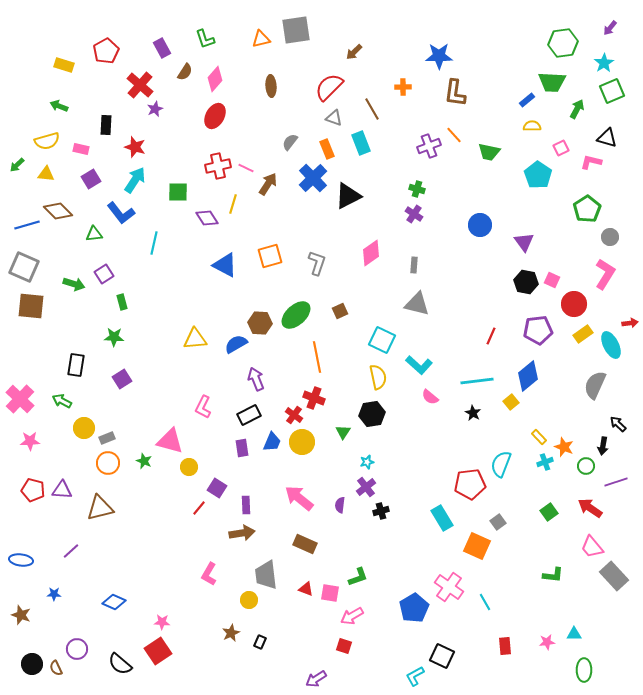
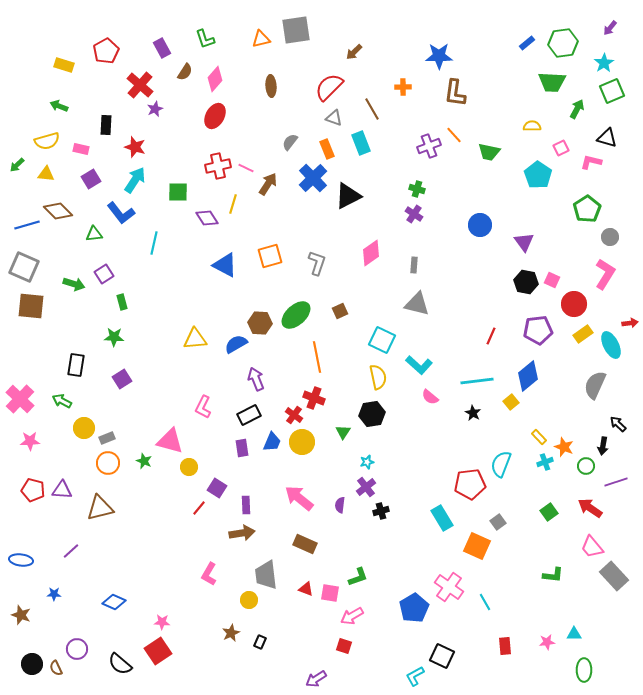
blue rectangle at (527, 100): moved 57 px up
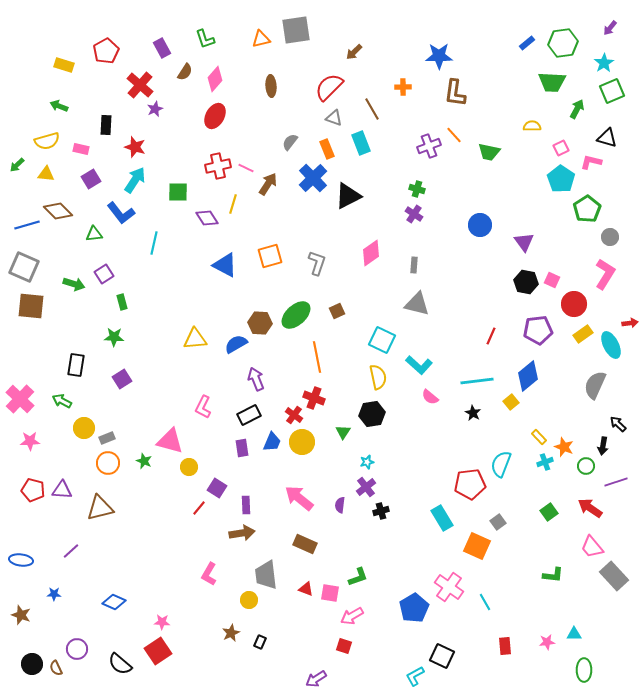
cyan pentagon at (538, 175): moved 23 px right, 4 px down
brown square at (340, 311): moved 3 px left
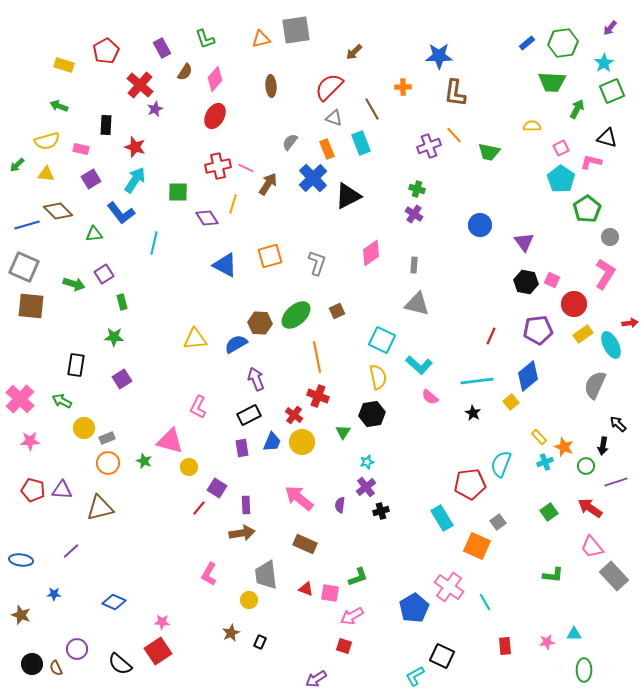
red cross at (314, 398): moved 4 px right, 2 px up
pink L-shape at (203, 407): moved 5 px left
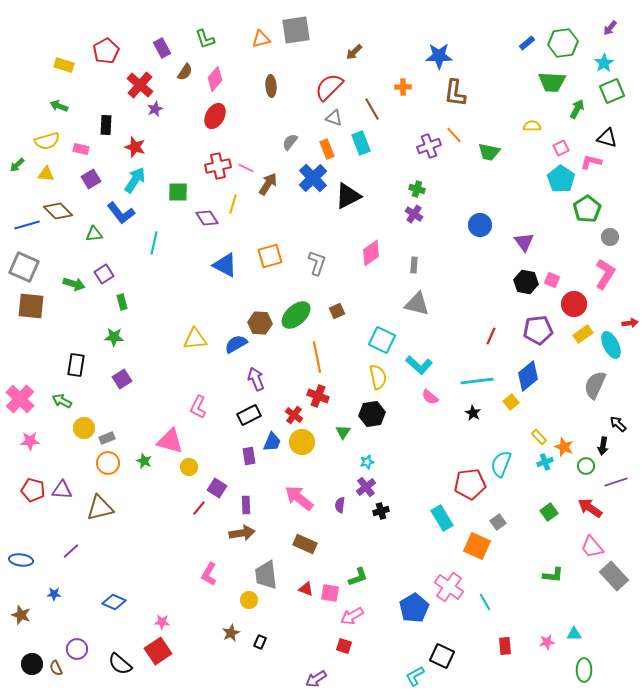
purple rectangle at (242, 448): moved 7 px right, 8 px down
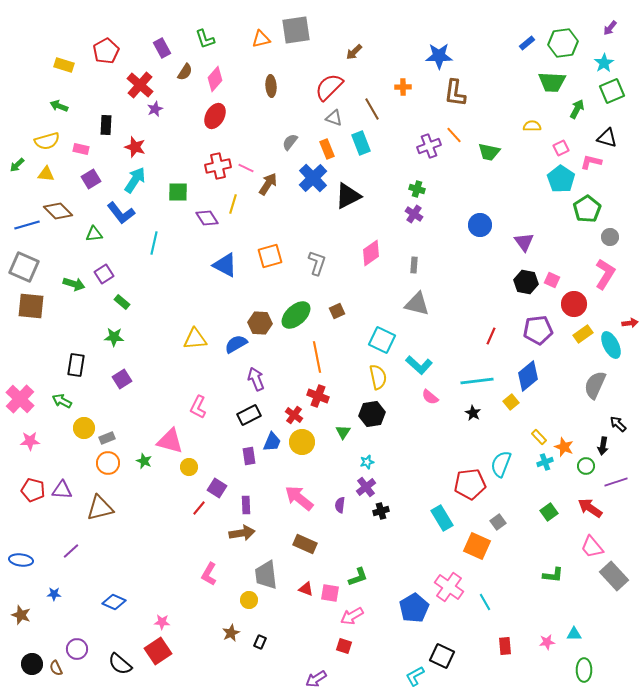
green rectangle at (122, 302): rotated 35 degrees counterclockwise
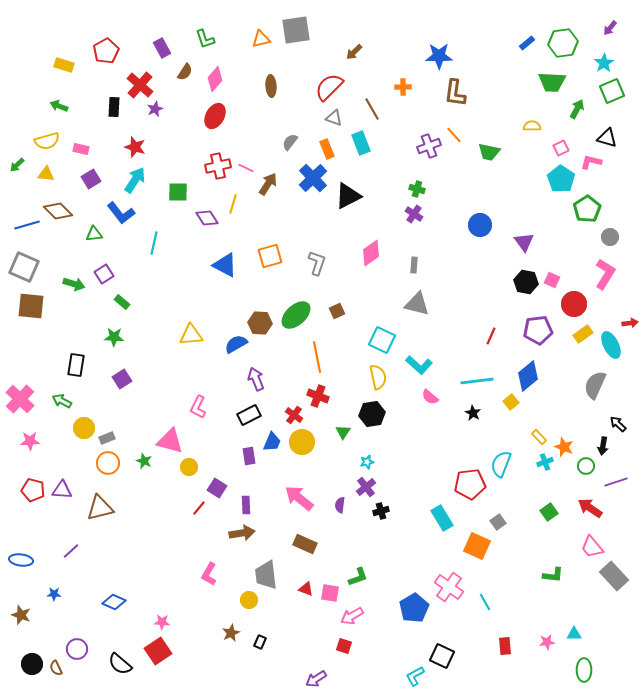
black rectangle at (106, 125): moved 8 px right, 18 px up
yellow triangle at (195, 339): moved 4 px left, 4 px up
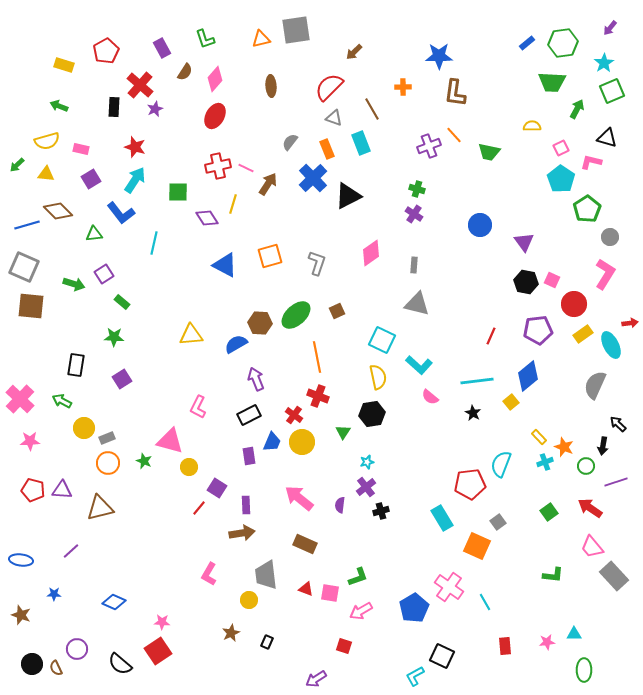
pink arrow at (352, 616): moved 9 px right, 5 px up
black rectangle at (260, 642): moved 7 px right
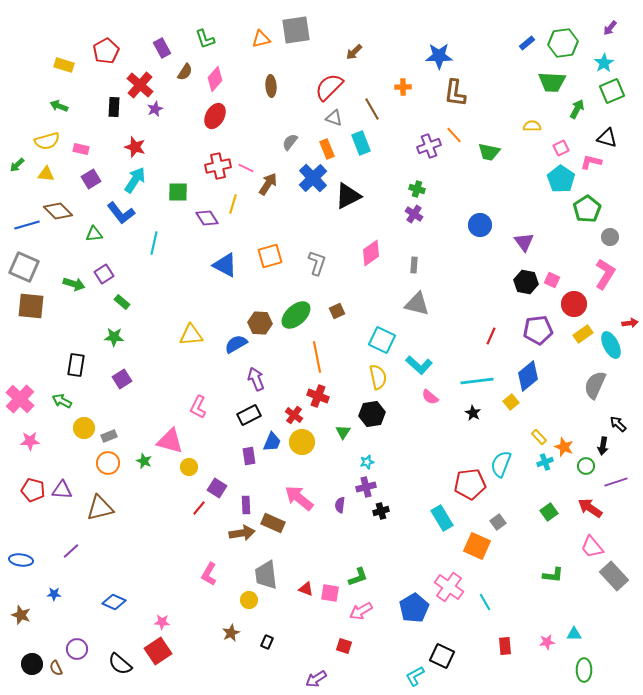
gray rectangle at (107, 438): moved 2 px right, 2 px up
purple cross at (366, 487): rotated 24 degrees clockwise
brown rectangle at (305, 544): moved 32 px left, 21 px up
